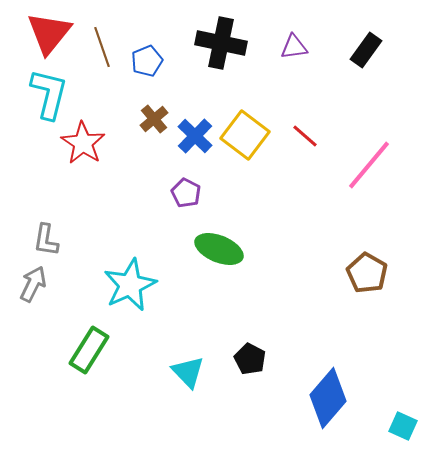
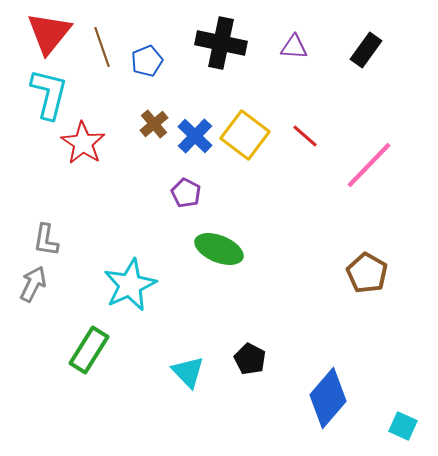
purple triangle: rotated 12 degrees clockwise
brown cross: moved 5 px down
pink line: rotated 4 degrees clockwise
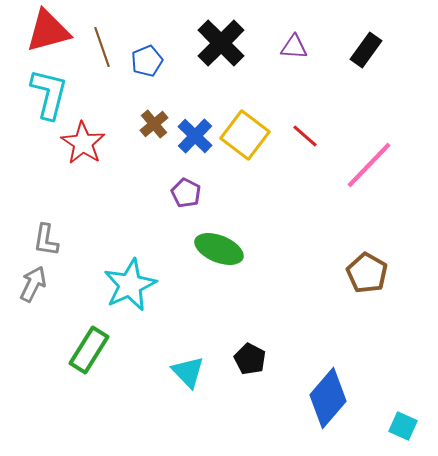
red triangle: moved 1 px left, 2 px up; rotated 36 degrees clockwise
black cross: rotated 33 degrees clockwise
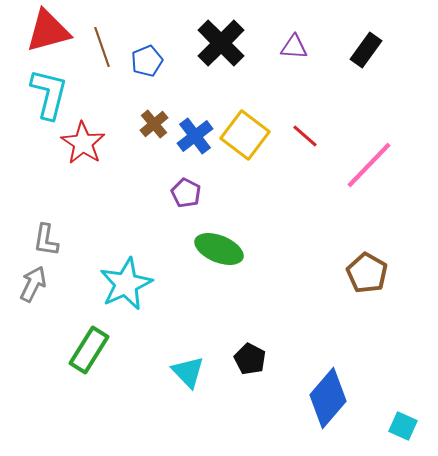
blue cross: rotated 9 degrees clockwise
cyan star: moved 4 px left, 1 px up
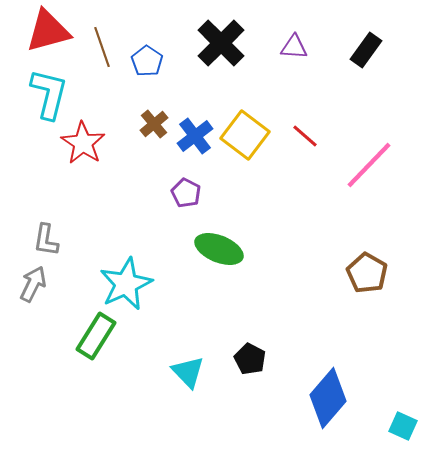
blue pentagon: rotated 16 degrees counterclockwise
green rectangle: moved 7 px right, 14 px up
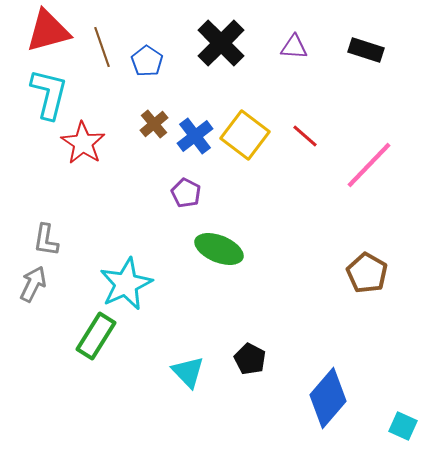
black rectangle: rotated 72 degrees clockwise
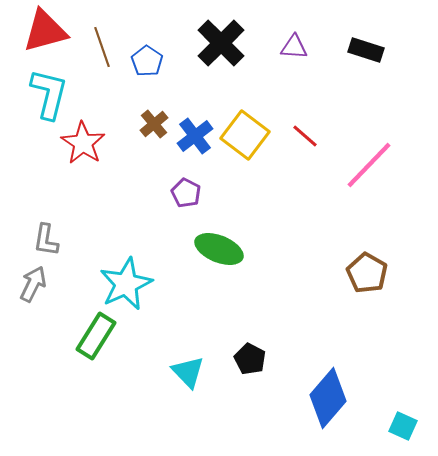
red triangle: moved 3 px left
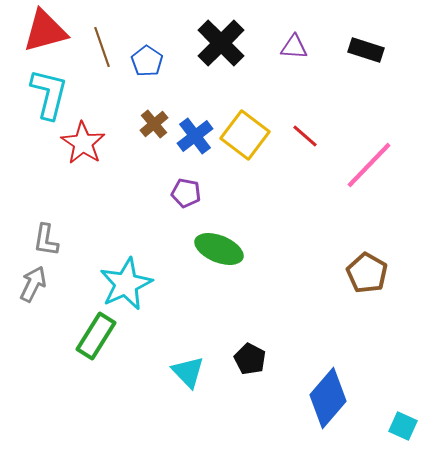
purple pentagon: rotated 16 degrees counterclockwise
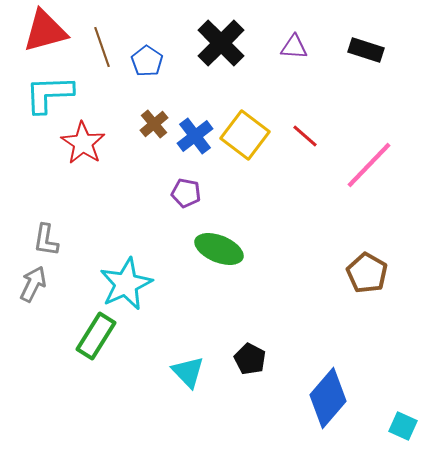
cyan L-shape: rotated 106 degrees counterclockwise
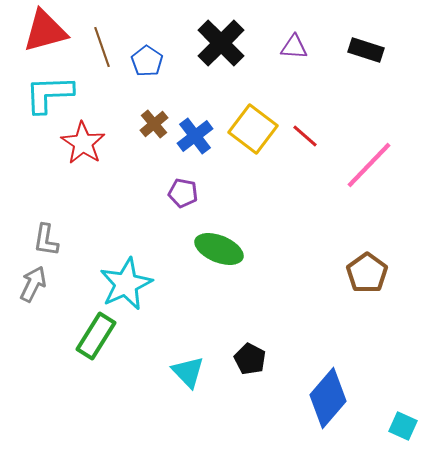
yellow square: moved 8 px right, 6 px up
purple pentagon: moved 3 px left
brown pentagon: rotated 6 degrees clockwise
